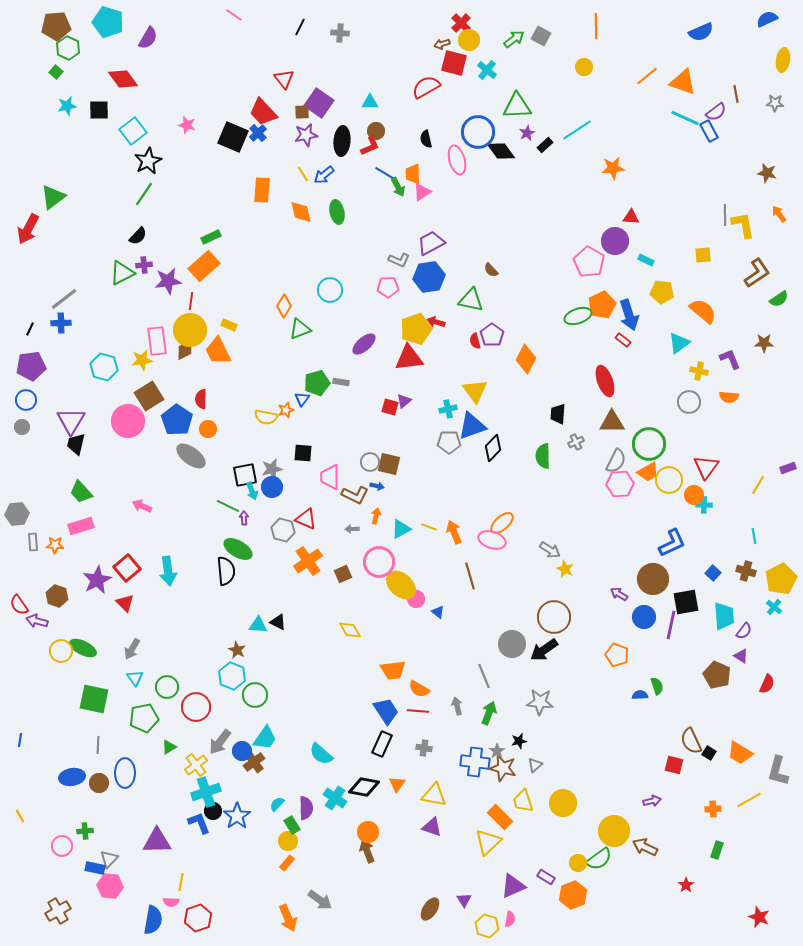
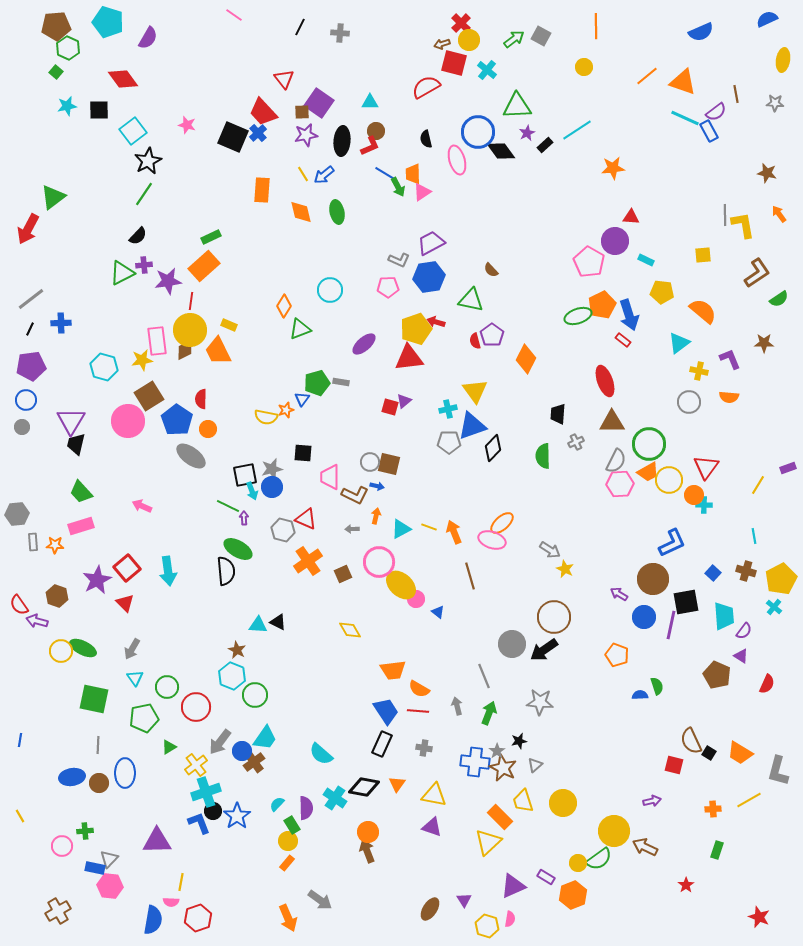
gray line at (64, 299): moved 33 px left
brown star at (503, 768): rotated 12 degrees clockwise
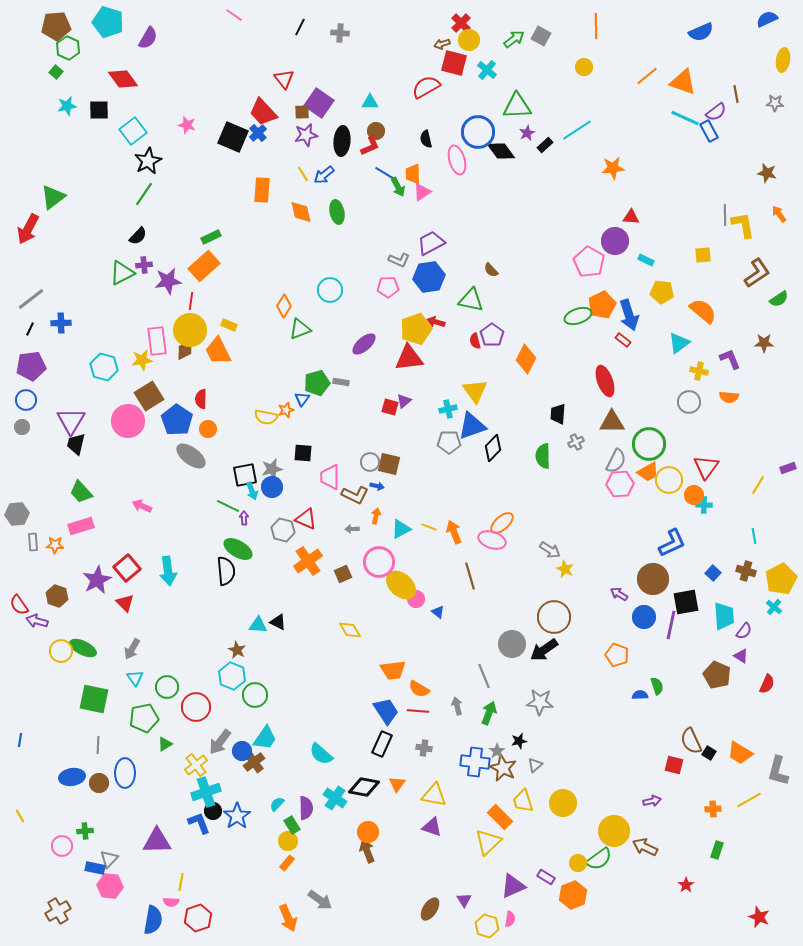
green triangle at (169, 747): moved 4 px left, 3 px up
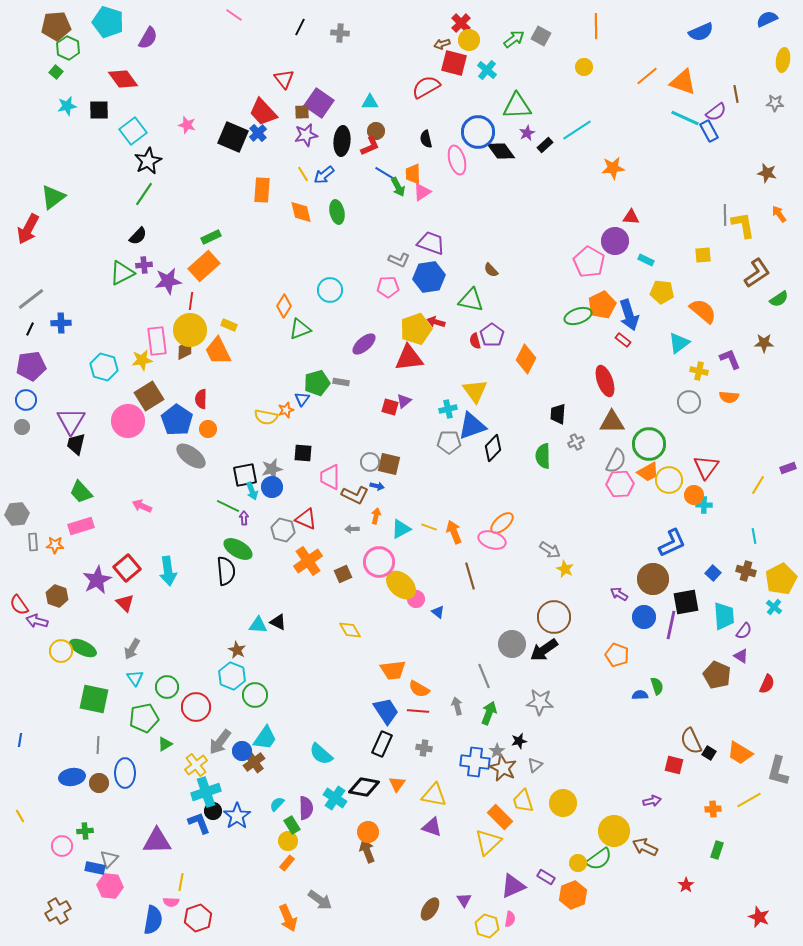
purple trapezoid at (431, 243): rotated 48 degrees clockwise
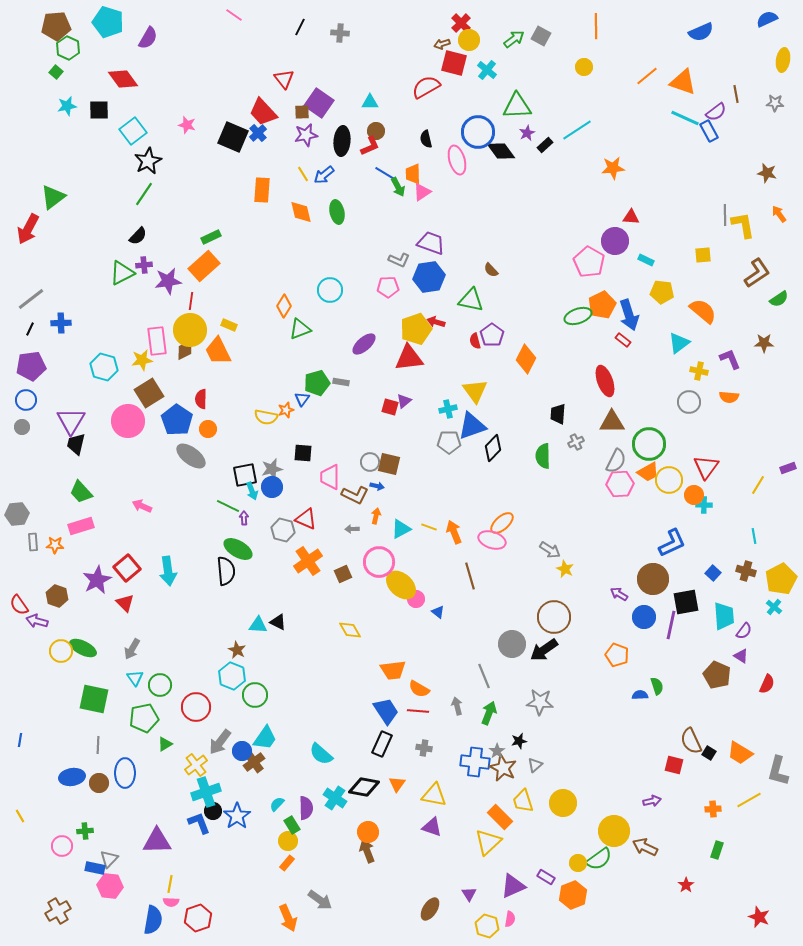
brown square at (149, 396): moved 3 px up
green circle at (167, 687): moved 7 px left, 2 px up
yellow line at (181, 882): moved 11 px left, 2 px down
purple triangle at (464, 900): moved 5 px right, 6 px up
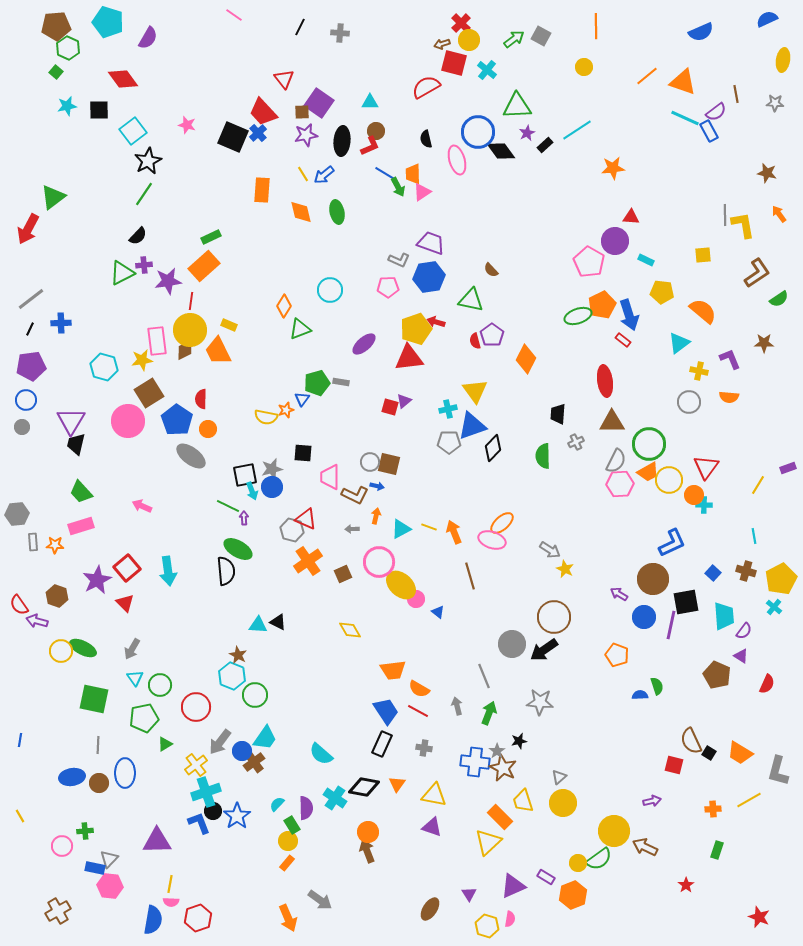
red ellipse at (605, 381): rotated 12 degrees clockwise
gray hexagon at (283, 530): moved 9 px right
brown star at (237, 650): moved 1 px right, 5 px down
red line at (418, 711): rotated 25 degrees clockwise
gray triangle at (535, 765): moved 24 px right, 12 px down
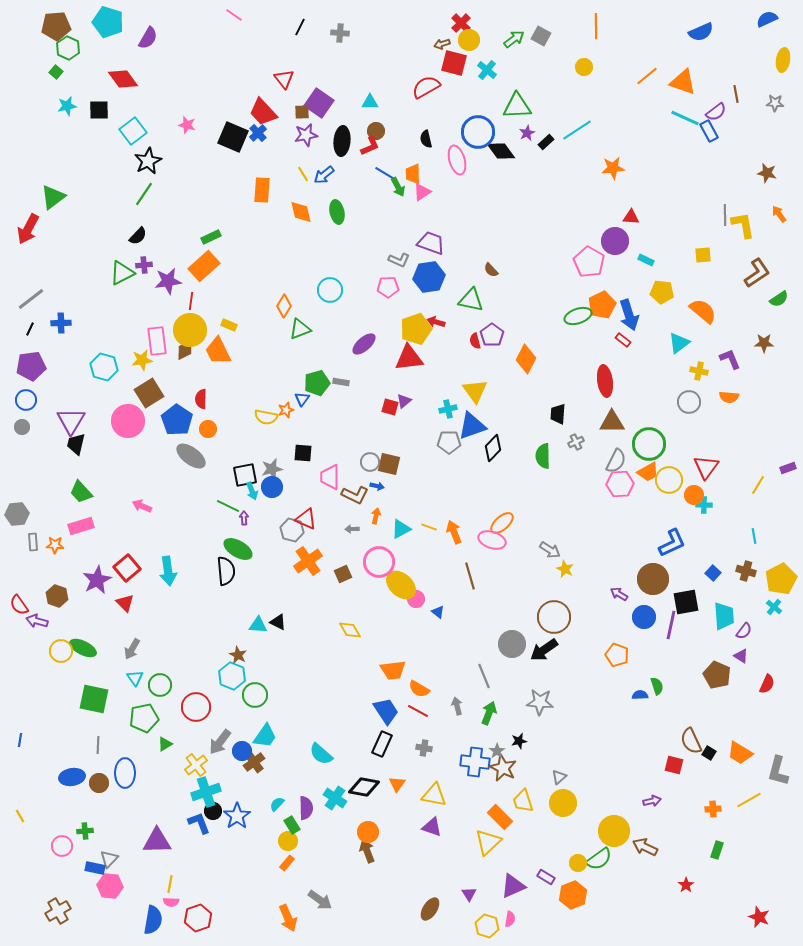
black rectangle at (545, 145): moved 1 px right, 3 px up
cyan trapezoid at (265, 738): moved 2 px up
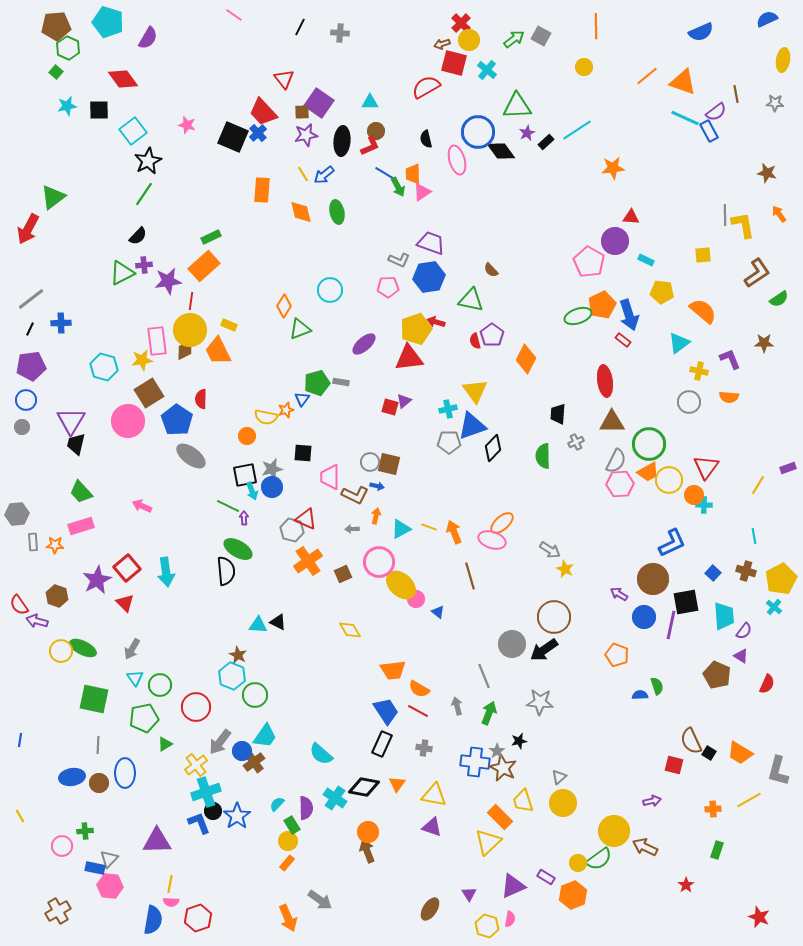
orange circle at (208, 429): moved 39 px right, 7 px down
cyan arrow at (168, 571): moved 2 px left, 1 px down
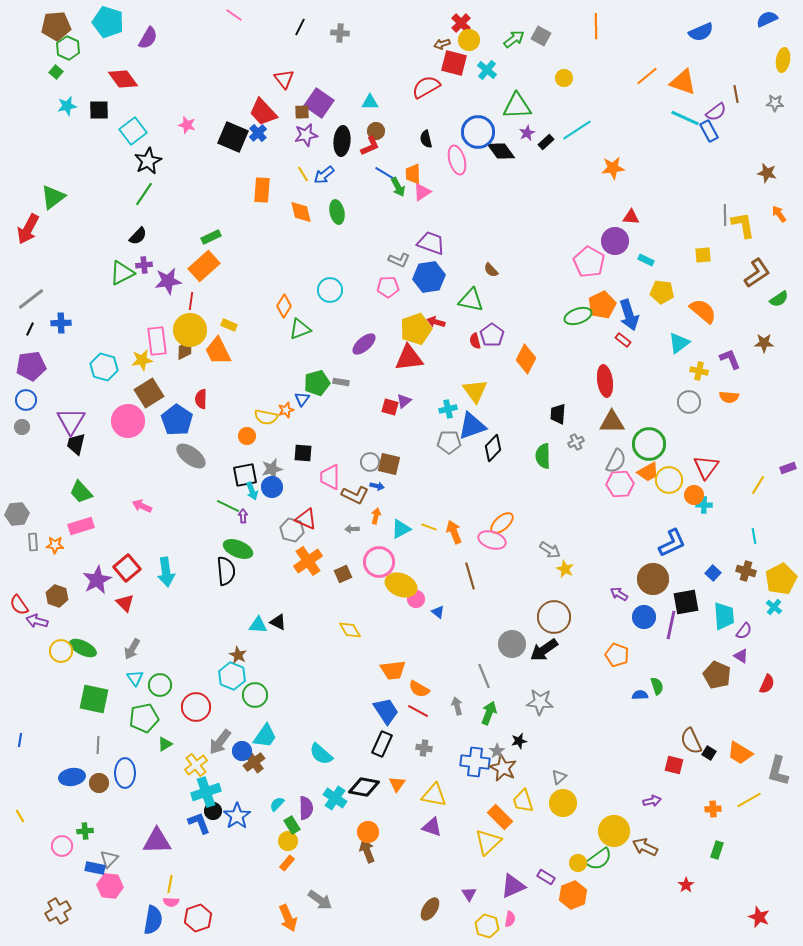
yellow circle at (584, 67): moved 20 px left, 11 px down
purple arrow at (244, 518): moved 1 px left, 2 px up
green ellipse at (238, 549): rotated 8 degrees counterclockwise
yellow ellipse at (401, 585): rotated 20 degrees counterclockwise
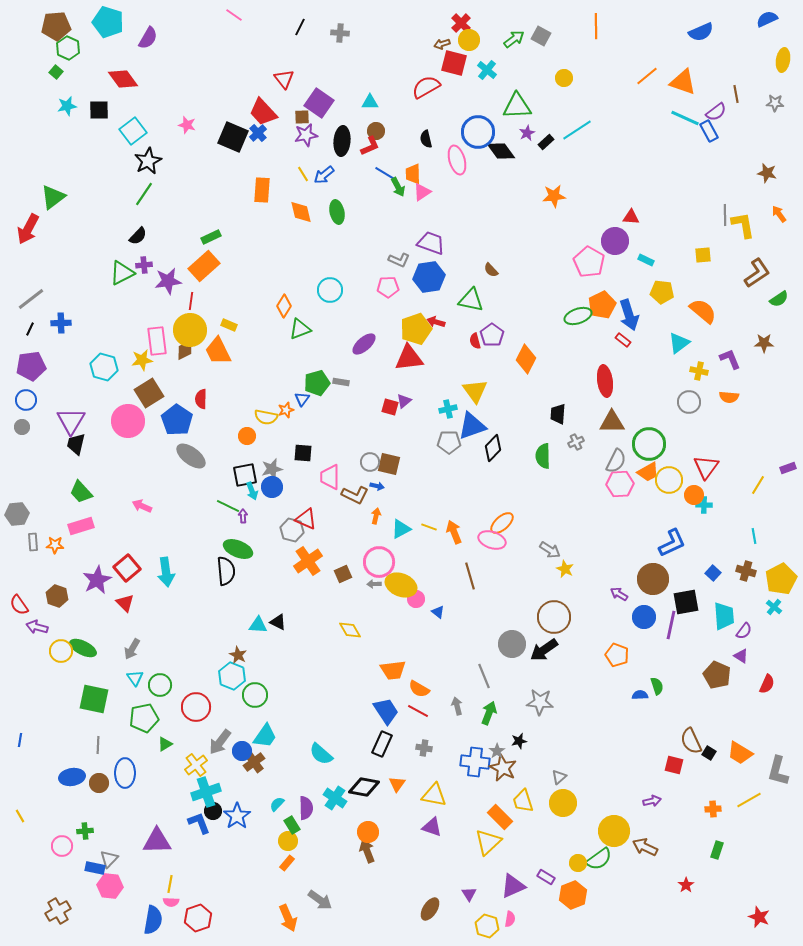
brown square at (302, 112): moved 5 px down
orange star at (613, 168): moved 59 px left, 28 px down
gray arrow at (352, 529): moved 22 px right, 55 px down
purple arrow at (37, 621): moved 6 px down
